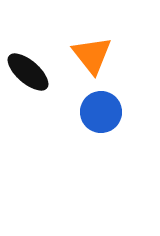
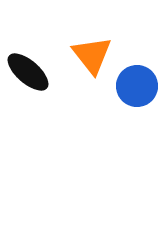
blue circle: moved 36 px right, 26 px up
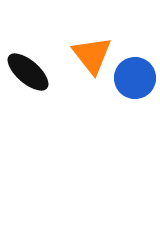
blue circle: moved 2 px left, 8 px up
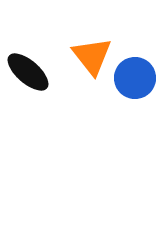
orange triangle: moved 1 px down
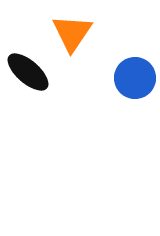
orange triangle: moved 20 px left, 23 px up; rotated 12 degrees clockwise
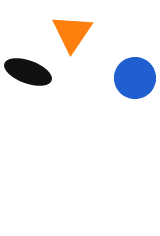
black ellipse: rotated 21 degrees counterclockwise
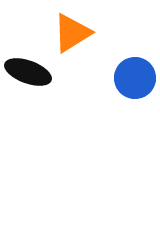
orange triangle: rotated 24 degrees clockwise
